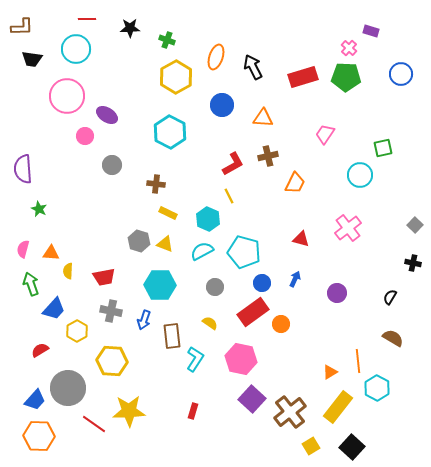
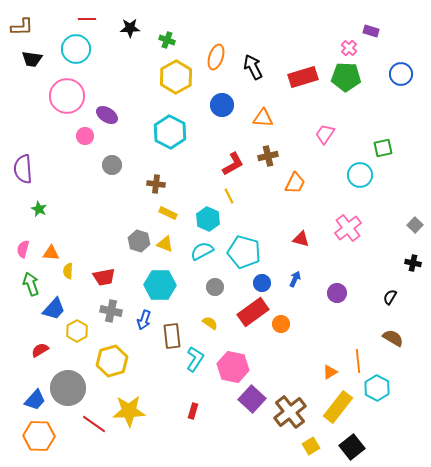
pink hexagon at (241, 359): moved 8 px left, 8 px down
yellow hexagon at (112, 361): rotated 20 degrees counterclockwise
black square at (352, 447): rotated 10 degrees clockwise
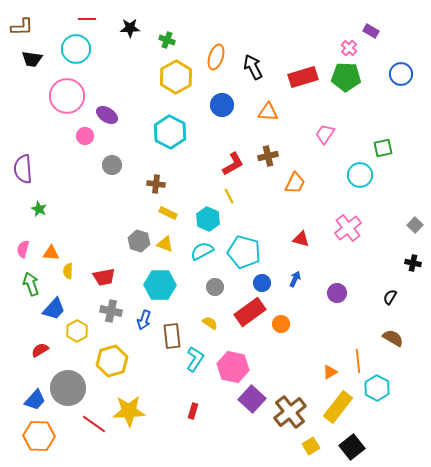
purple rectangle at (371, 31): rotated 14 degrees clockwise
orange triangle at (263, 118): moved 5 px right, 6 px up
red rectangle at (253, 312): moved 3 px left
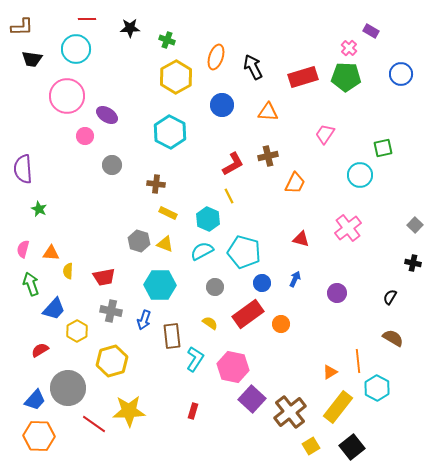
red rectangle at (250, 312): moved 2 px left, 2 px down
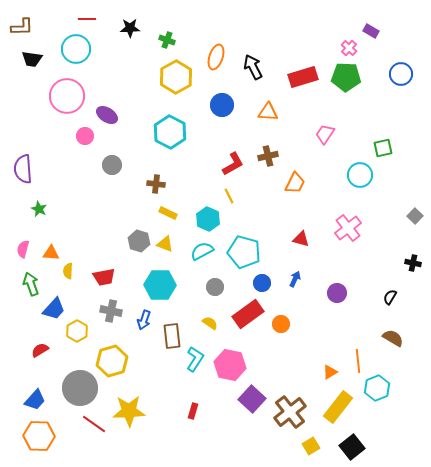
gray square at (415, 225): moved 9 px up
pink hexagon at (233, 367): moved 3 px left, 2 px up
gray circle at (68, 388): moved 12 px right
cyan hexagon at (377, 388): rotated 10 degrees clockwise
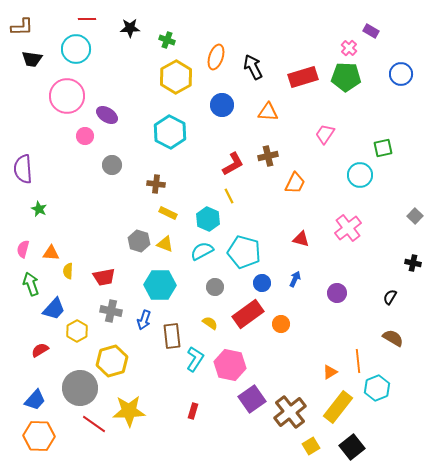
purple square at (252, 399): rotated 12 degrees clockwise
